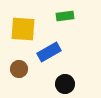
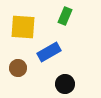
green rectangle: rotated 60 degrees counterclockwise
yellow square: moved 2 px up
brown circle: moved 1 px left, 1 px up
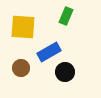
green rectangle: moved 1 px right
brown circle: moved 3 px right
black circle: moved 12 px up
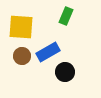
yellow square: moved 2 px left
blue rectangle: moved 1 px left
brown circle: moved 1 px right, 12 px up
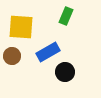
brown circle: moved 10 px left
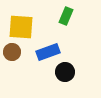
blue rectangle: rotated 10 degrees clockwise
brown circle: moved 4 px up
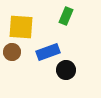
black circle: moved 1 px right, 2 px up
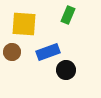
green rectangle: moved 2 px right, 1 px up
yellow square: moved 3 px right, 3 px up
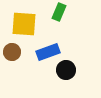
green rectangle: moved 9 px left, 3 px up
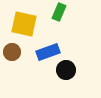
yellow square: rotated 8 degrees clockwise
